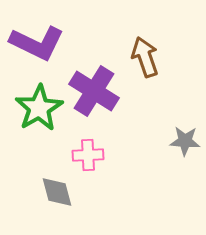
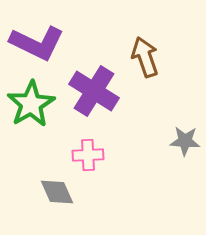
green star: moved 8 px left, 4 px up
gray diamond: rotated 9 degrees counterclockwise
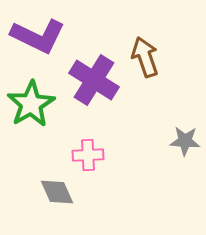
purple L-shape: moved 1 px right, 7 px up
purple cross: moved 11 px up
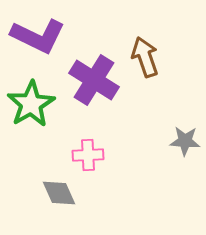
gray diamond: moved 2 px right, 1 px down
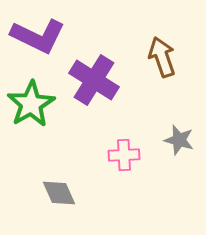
brown arrow: moved 17 px right
gray star: moved 6 px left, 1 px up; rotated 12 degrees clockwise
pink cross: moved 36 px right
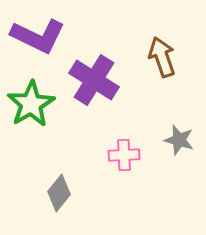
gray diamond: rotated 63 degrees clockwise
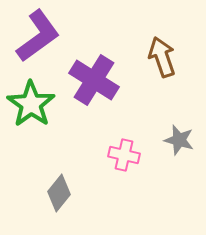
purple L-shape: rotated 62 degrees counterclockwise
green star: rotated 6 degrees counterclockwise
pink cross: rotated 16 degrees clockwise
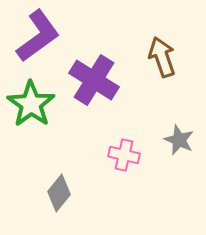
gray star: rotated 8 degrees clockwise
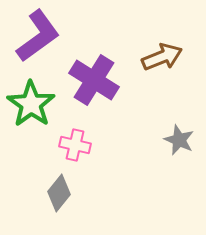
brown arrow: rotated 87 degrees clockwise
pink cross: moved 49 px left, 10 px up
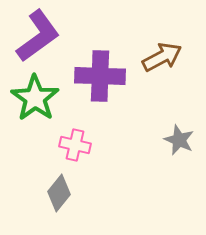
brown arrow: rotated 6 degrees counterclockwise
purple cross: moved 6 px right, 4 px up; rotated 30 degrees counterclockwise
green star: moved 4 px right, 6 px up
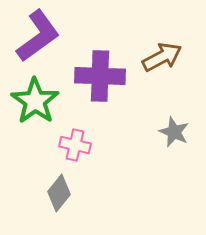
green star: moved 3 px down
gray star: moved 5 px left, 8 px up
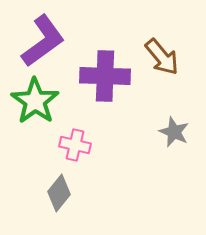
purple L-shape: moved 5 px right, 5 px down
brown arrow: rotated 78 degrees clockwise
purple cross: moved 5 px right
